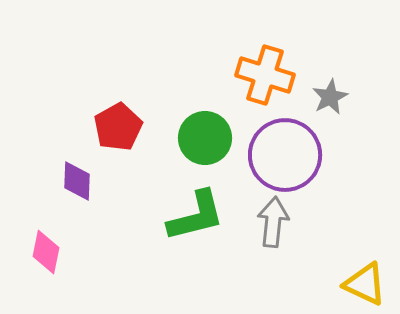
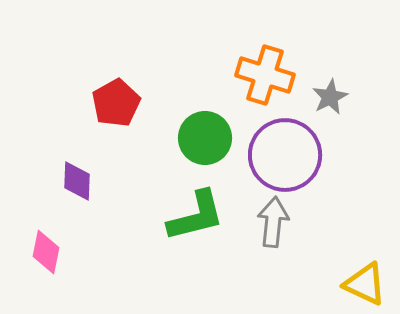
red pentagon: moved 2 px left, 24 px up
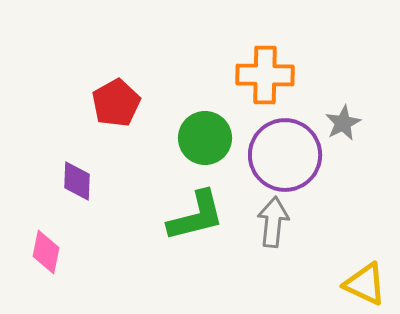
orange cross: rotated 16 degrees counterclockwise
gray star: moved 13 px right, 26 px down
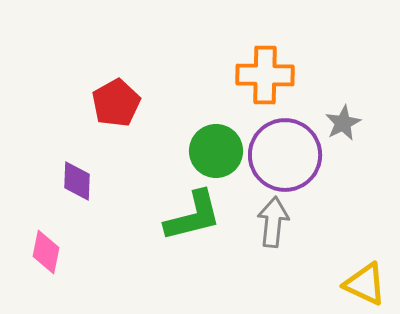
green circle: moved 11 px right, 13 px down
green L-shape: moved 3 px left
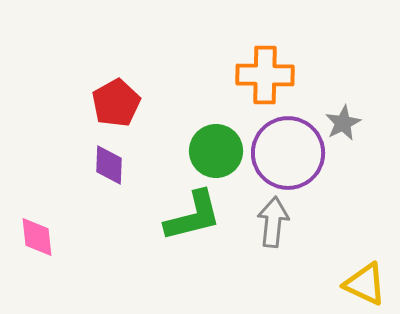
purple circle: moved 3 px right, 2 px up
purple diamond: moved 32 px right, 16 px up
pink diamond: moved 9 px left, 15 px up; rotated 18 degrees counterclockwise
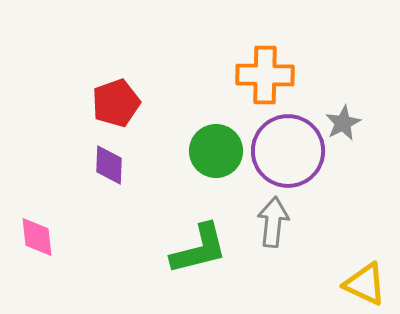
red pentagon: rotated 9 degrees clockwise
purple circle: moved 2 px up
green L-shape: moved 6 px right, 33 px down
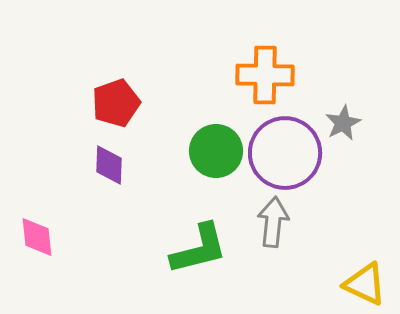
purple circle: moved 3 px left, 2 px down
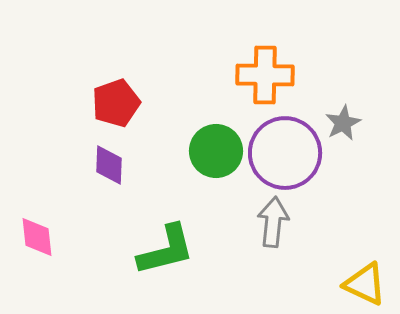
green L-shape: moved 33 px left, 1 px down
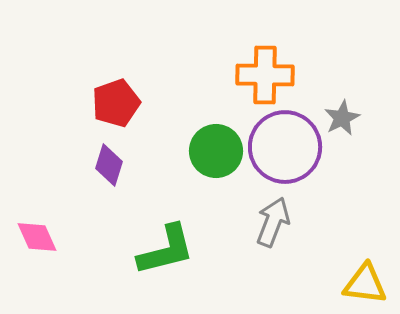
gray star: moved 1 px left, 5 px up
purple circle: moved 6 px up
purple diamond: rotated 15 degrees clockwise
gray arrow: rotated 15 degrees clockwise
pink diamond: rotated 18 degrees counterclockwise
yellow triangle: rotated 18 degrees counterclockwise
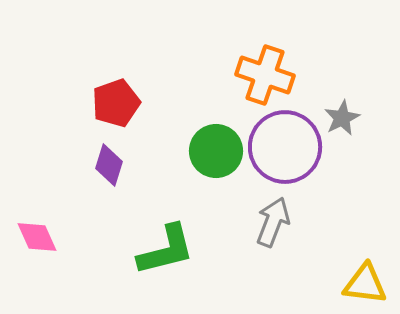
orange cross: rotated 18 degrees clockwise
